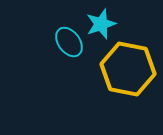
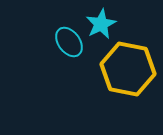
cyan star: rotated 8 degrees counterclockwise
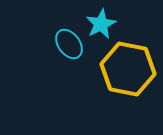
cyan ellipse: moved 2 px down
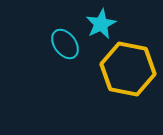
cyan ellipse: moved 4 px left
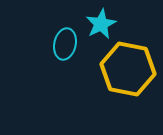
cyan ellipse: rotated 48 degrees clockwise
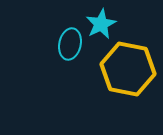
cyan ellipse: moved 5 px right
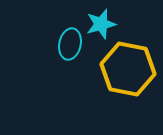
cyan star: rotated 12 degrees clockwise
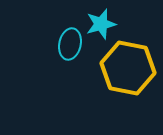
yellow hexagon: moved 1 px up
